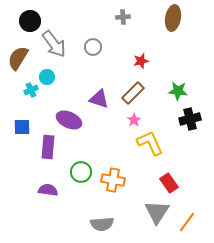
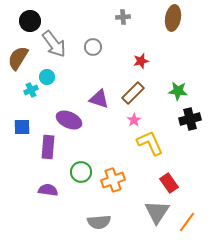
orange cross: rotated 30 degrees counterclockwise
gray semicircle: moved 3 px left, 2 px up
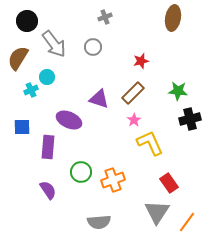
gray cross: moved 18 px left; rotated 16 degrees counterclockwise
black circle: moved 3 px left
purple semicircle: rotated 48 degrees clockwise
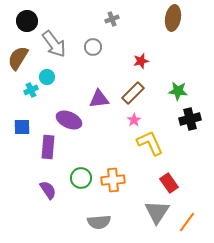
gray cross: moved 7 px right, 2 px down
purple triangle: rotated 25 degrees counterclockwise
green circle: moved 6 px down
orange cross: rotated 15 degrees clockwise
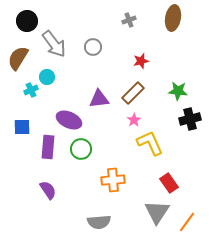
gray cross: moved 17 px right, 1 px down
green circle: moved 29 px up
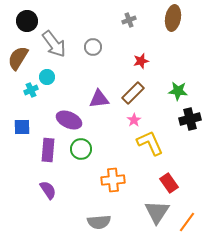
purple rectangle: moved 3 px down
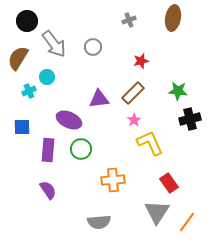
cyan cross: moved 2 px left, 1 px down
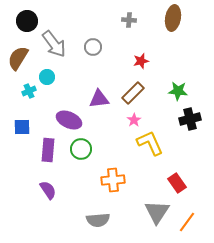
gray cross: rotated 24 degrees clockwise
red rectangle: moved 8 px right
gray semicircle: moved 1 px left, 2 px up
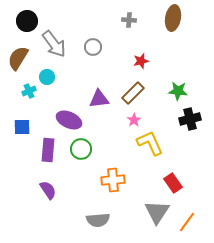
red rectangle: moved 4 px left
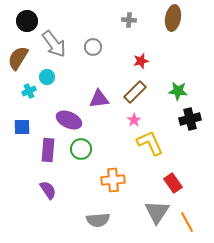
brown rectangle: moved 2 px right, 1 px up
orange line: rotated 65 degrees counterclockwise
